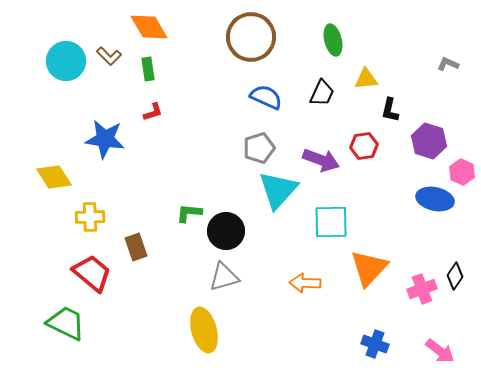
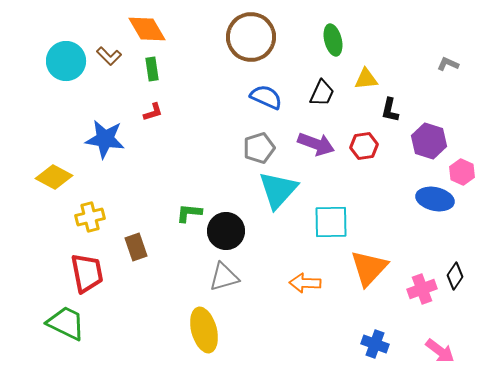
orange diamond: moved 2 px left, 2 px down
green rectangle: moved 4 px right
purple arrow: moved 5 px left, 16 px up
yellow diamond: rotated 30 degrees counterclockwise
yellow cross: rotated 12 degrees counterclockwise
red trapezoid: moved 5 px left; rotated 39 degrees clockwise
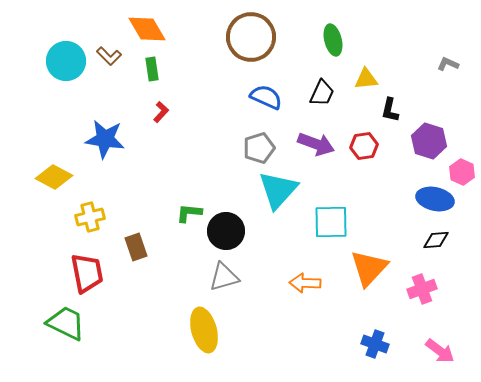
red L-shape: moved 8 px right; rotated 30 degrees counterclockwise
black diamond: moved 19 px left, 36 px up; rotated 52 degrees clockwise
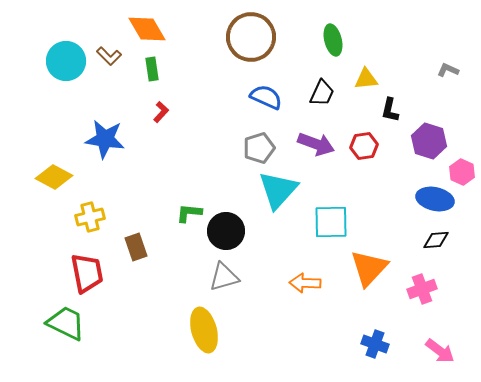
gray L-shape: moved 6 px down
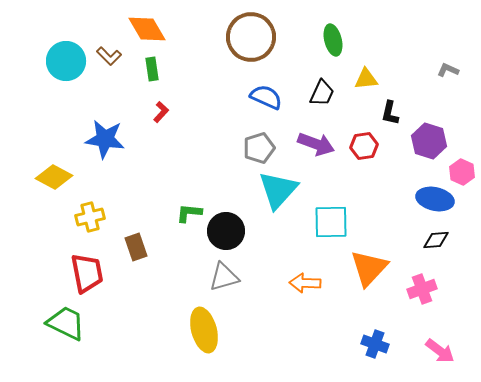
black L-shape: moved 3 px down
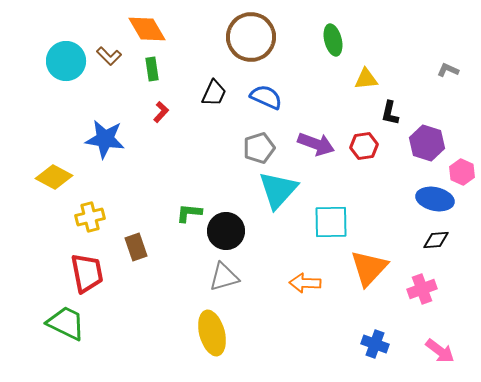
black trapezoid: moved 108 px left
purple hexagon: moved 2 px left, 2 px down
yellow ellipse: moved 8 px right, 3 px down
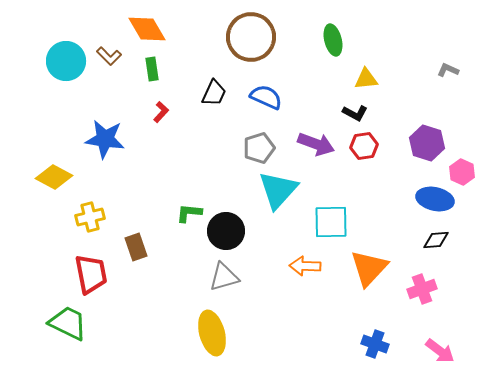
black L-shape: moved 35 px left; rotated 75 degrees counterclockwise
red trapezoid: moved 4 px right, 1 px down
orange arrow: moved 17 px up
green trapezoid: moved 2 px right
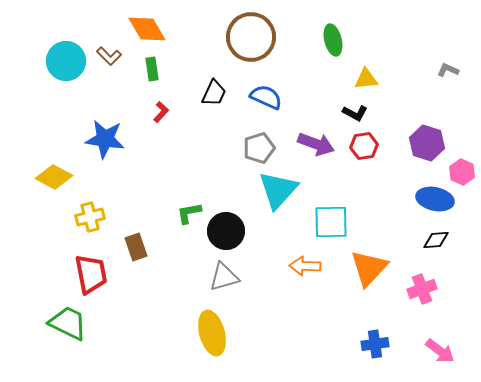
green L-shape: rotated 16 degrees counterclockwise
blue cross: rotated 28 degrees counterclockwise
